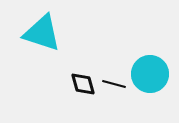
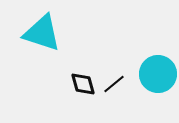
cyan circle: moved 8 px right
black line: rotated 55 degrees counterclockwise
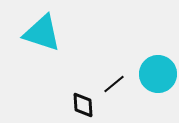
black diamond: moved 21 px down; rotated 12 degrees clockwise
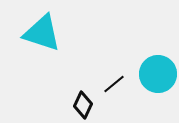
black diamond: rotated 28 degrees clockwise
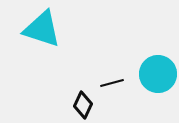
cyan triangle: moved 4 px up
black line: moved 2 px left, 1 px up; rotated 25 degrees clockwise
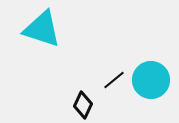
cyan circle: moved 7 px left, 6 px down
black line: moved 2 px right, 3 px up; rotated 25 degrees counterclockwise
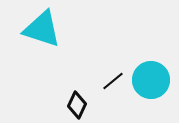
black line: moved 1 px left, 1 px down
black diamond: moved 6 px left
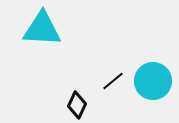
cyan triangle: rotated 15 degrees counterclockwise
cyan circle: moved 2 px right, 1 px down
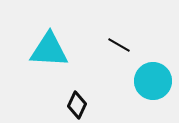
cyan triangle: moved 7 px right, 21 px down
black line: moved 6 px right, 36 px up; rotated 70 degrees clockwise
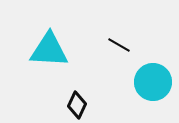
cyan circle: moved 1 px down
